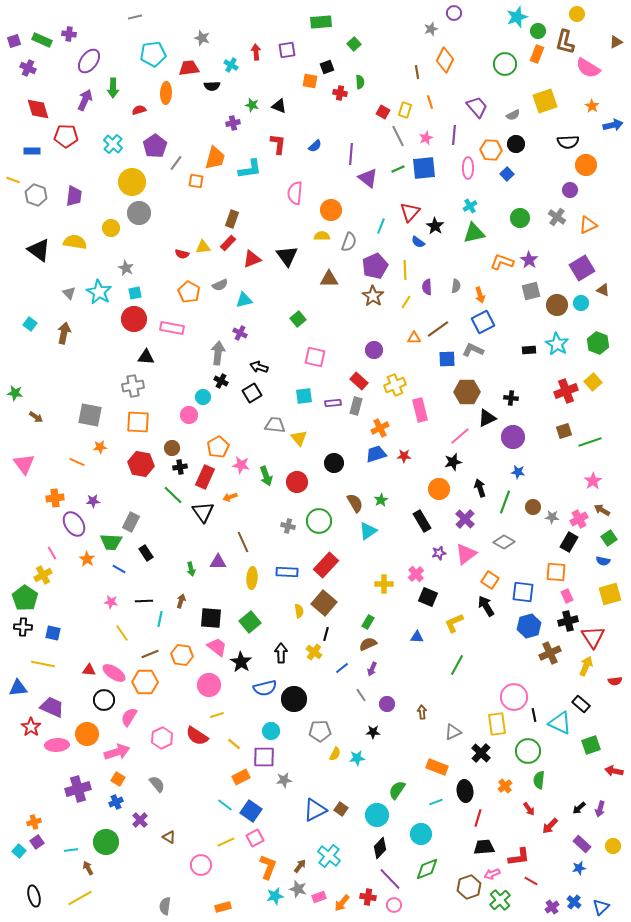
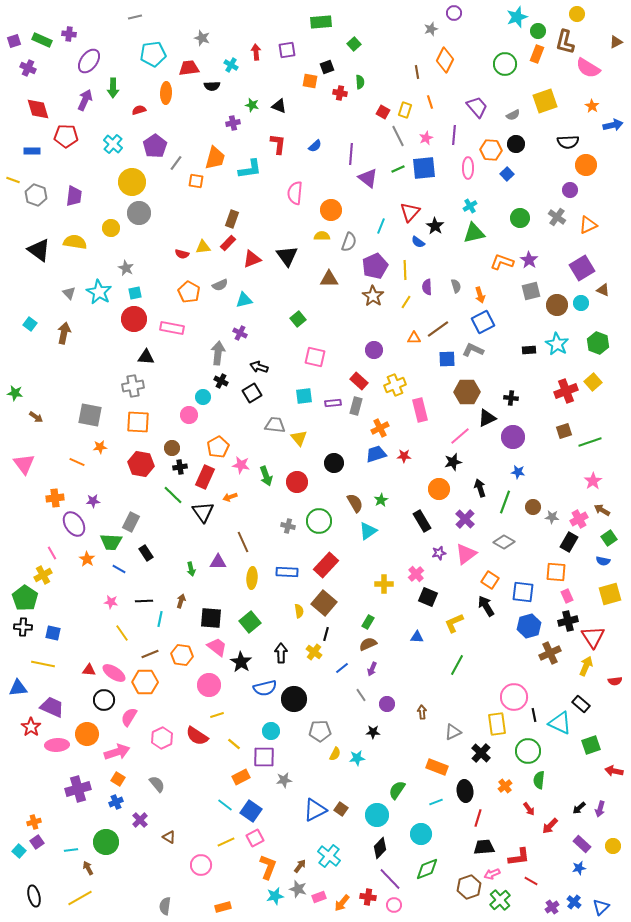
gray semicircle at (456, 286): rotated 24 degrees counterclockwise
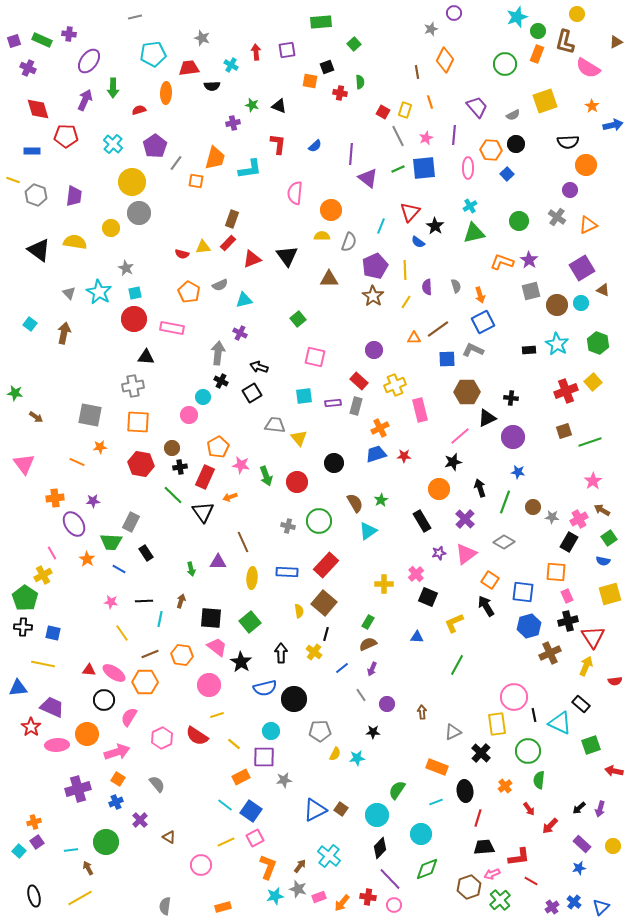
green circle at (520, 218): moved 1 px left, 3 px down
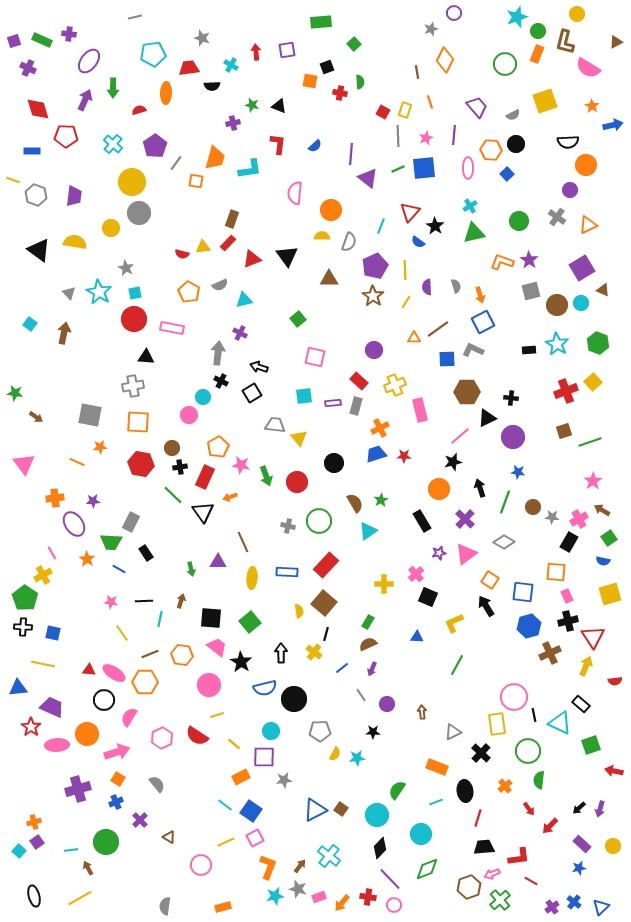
gray line at (398, 136): rotated 25 degrees clockwise
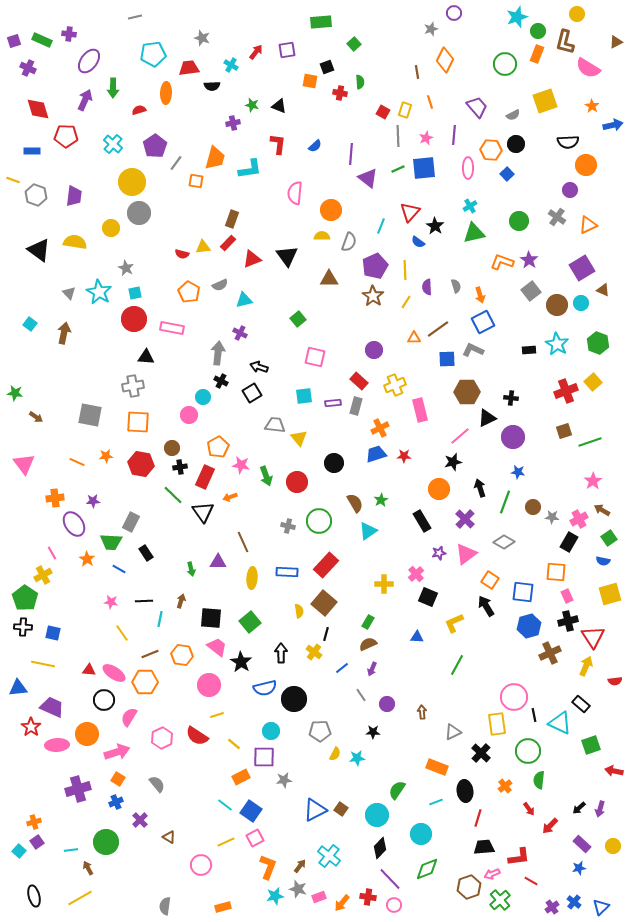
red arrow at (256, 52): rotated 42 degrees clockwise
gray square at (531, 291): rotated 24 degrees counterclockwise
orange star at (100, 447): moved 6 px right, 9 px down
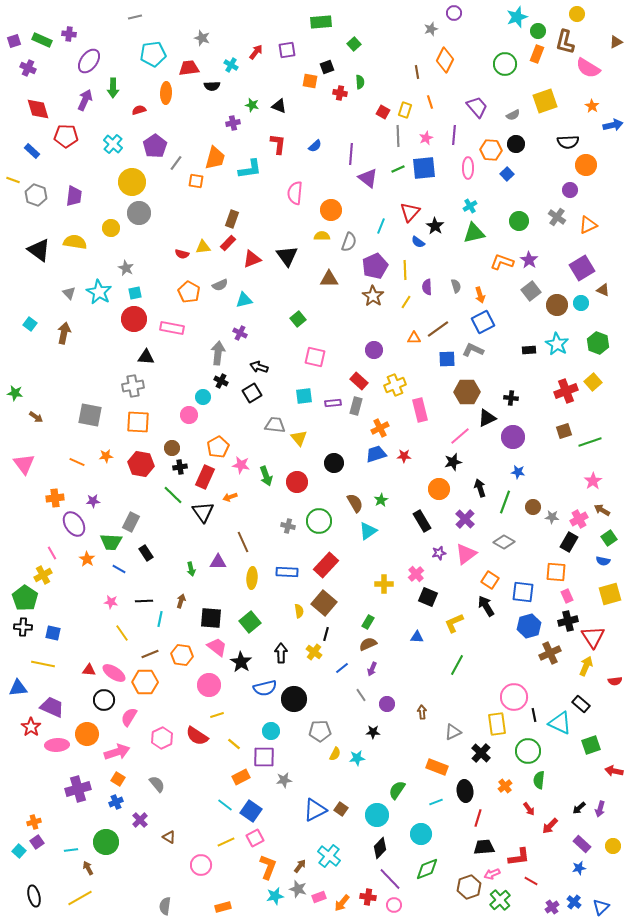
blue rectangle at (32, 151): rotated 42 degrees clockwise
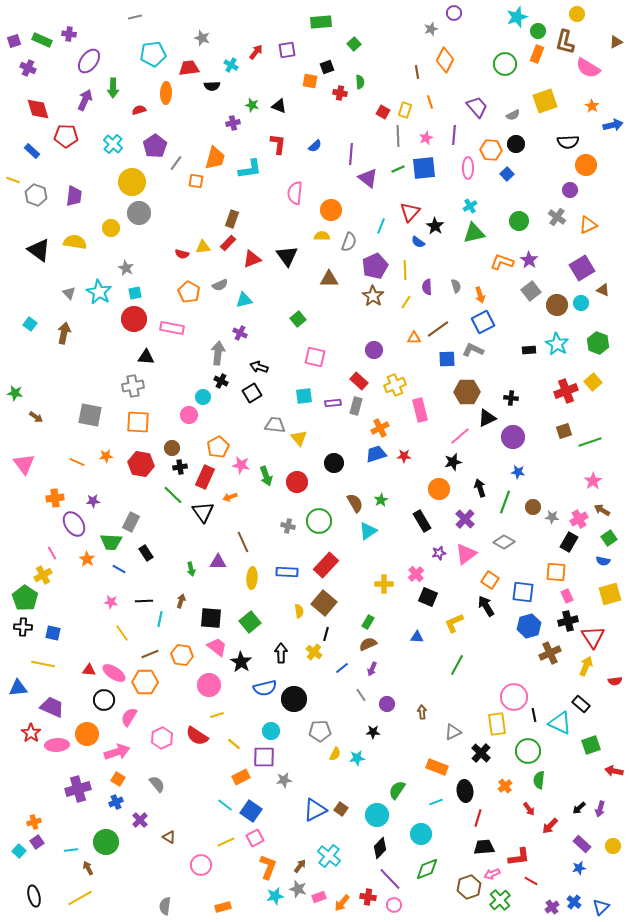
red star at (31, 727): moved 6 px down
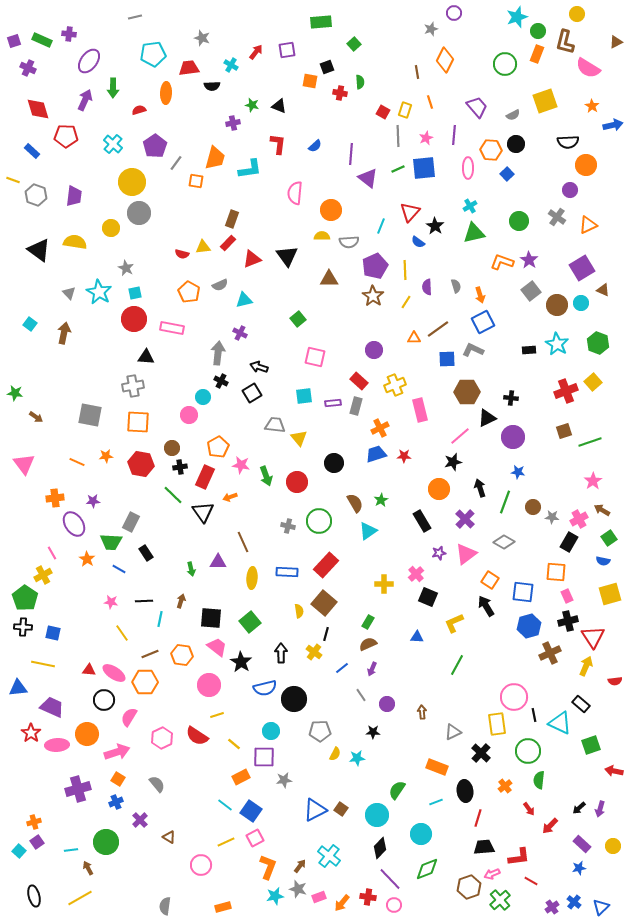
gray semicircle at (349, 242): rotated 66 degrees clockwise
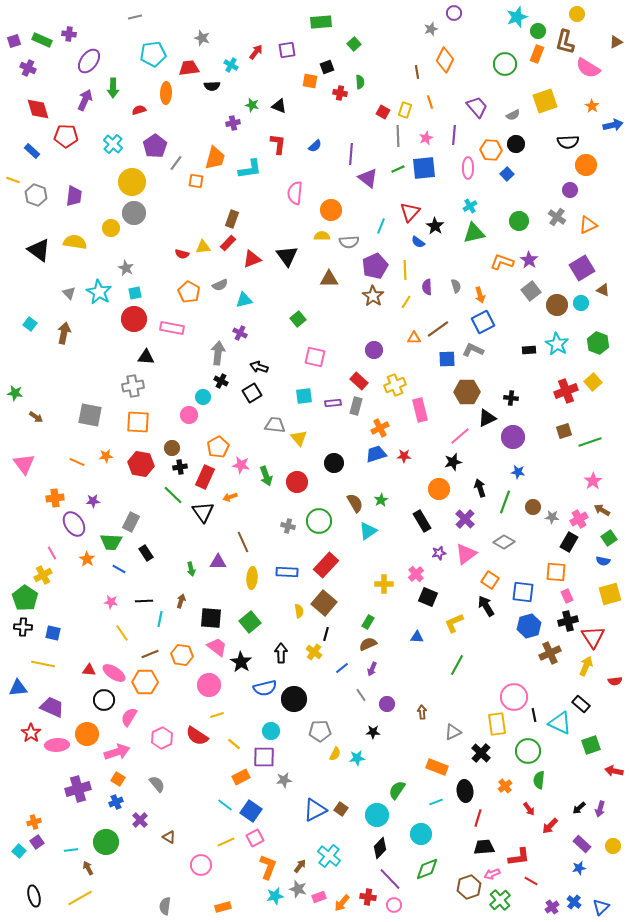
gray circle at (139, 213): moved 5 px left
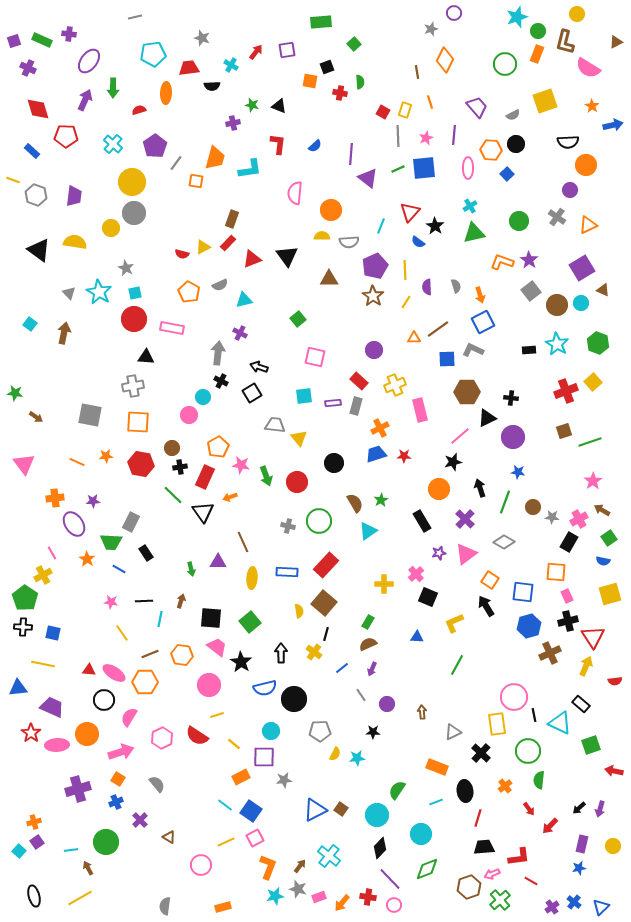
yellow triangle at (203, 247): rotated 21 degrees counterclockwise
pink arrow at (117, 752): moved 4 px right
purple rectangle at (582, 844): rotated 60 degrees clockwise
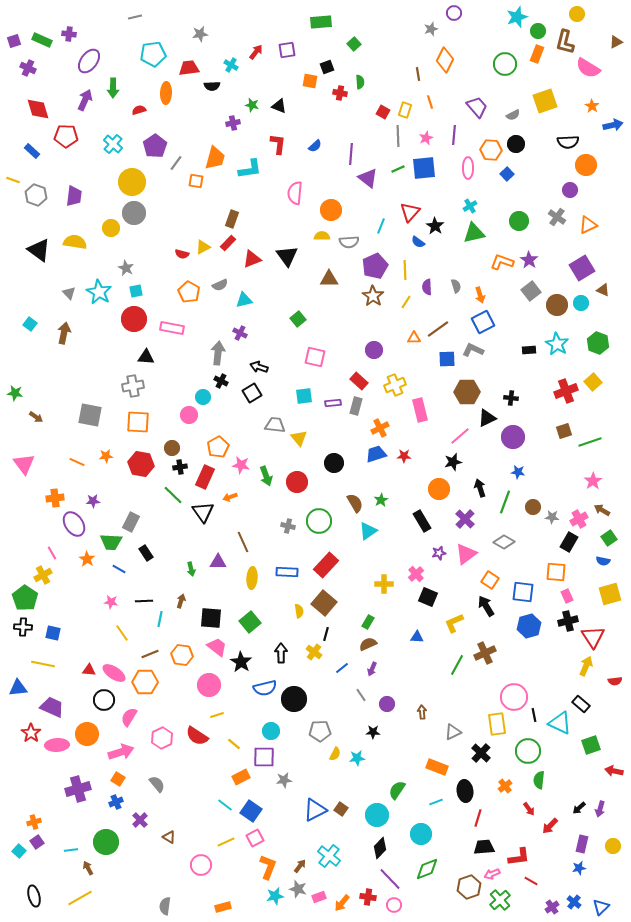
gray star at (202, 38): moved 2 px left, 4 px up; rotated 28 degrees counterclockwise
brown line at (417, 72): moved 1 px right, 2 px down
cyan square at (135, 293): moved 1 px right, 2 px up
brown cross at (550, 653): moved 65 px left
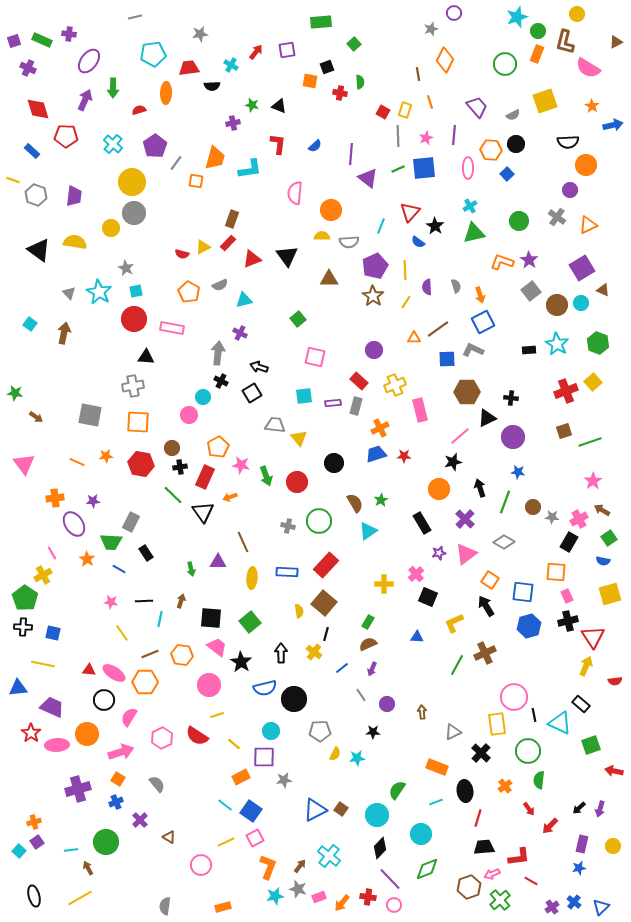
black rectangle at (422, 521): moved 2 px down
